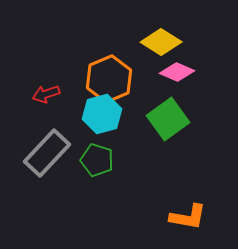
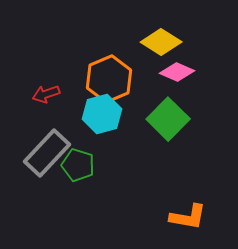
green square: rotated 9 degrees counterclockwise
green pentagon: moved 19 px left, 5 px down
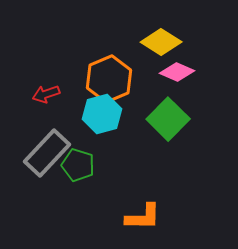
orange L-shape: moved 45 px left; rotated 9 degrees counterclockwise
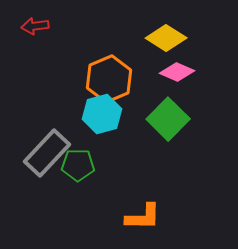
yellow diamond: moved 5 px right, 4 px up
red arrow: moved 11 px left, 68 px up; rotated 12 degrees clockwise
green pentagon: rotated 16 degrees counterclockwise
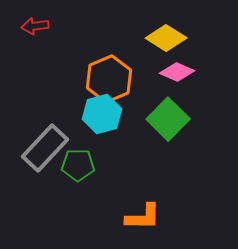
gray rectangle: moved 2 px left, 5 px up
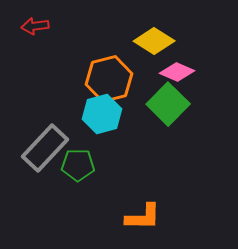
yellow diamond: moved 12 px left, 3 px down
orange hexagon: rotated 9 degrees clockwise
green square: moved 15 px up
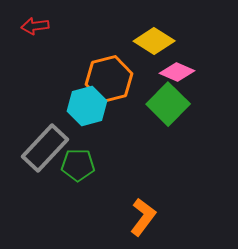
cyan hexagon: moved 15 px left, 8 px up
orange L-shape: rotated 54 degrees counterclockwise
